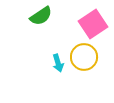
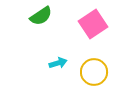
yellow circle: moved 10 px right, 15 px down
cyan arrow: rotated 90 degrees counterclockwise
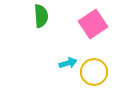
green semicircle: rotated 60 degrees counterclockwise
cyan arrow: moved 10 px right
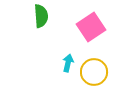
pink square: moved 2 px left, 3 px down
cyan arrow: rotated 60 degrees counterclockwise
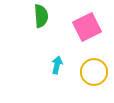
pink square: moved 4 px left; rotated 8 degrees clockwise
cyan arrow: moved 11 px left, 2 px down
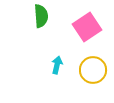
pink square: rotated 8 degrees counterclockwise
yellow circle: moved 1 px left, 2 px up
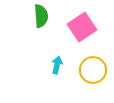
pink square: moved 5 px left
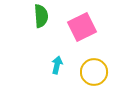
pink square: rotated 8 degrees clockwise
yellow circle: moved 1 px right, 2 px down
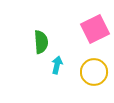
green semicircle: moved 26 px down
pink square: moved 13 px right, 2 px down
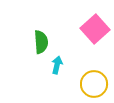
pink square: rotated 16 degrees counterclockwise
yellow circle: moved 12 px down
